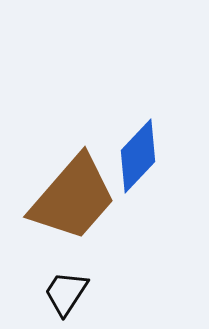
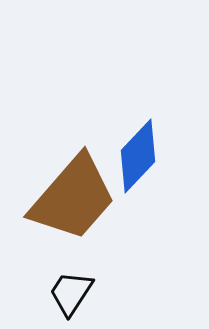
black trapezoid: moved 5 px right
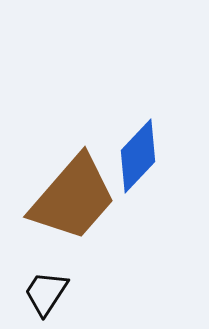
black trapezoid: moved 25 px left
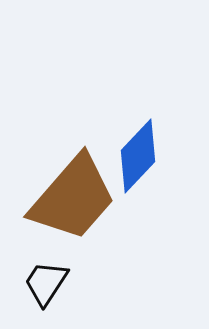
black trapezoid: moved 10 px up
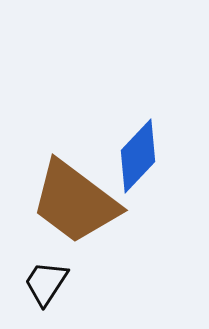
brown trapezoid: moved 2 px right, 4 px down; rotated 86 degrees clockwise
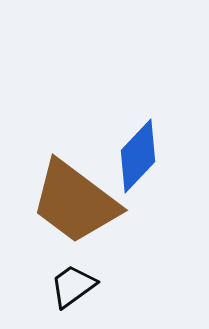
black trapezoid: moved 27 px right, 3 px down; rotated 21 degrees clockwise
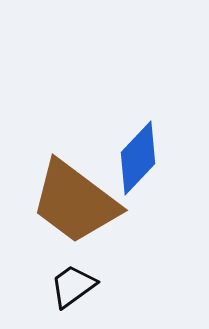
blue diamond: moved 2 px down
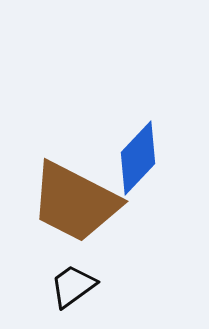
brown trapezoid: rotated 10 degrees counterclockwise
